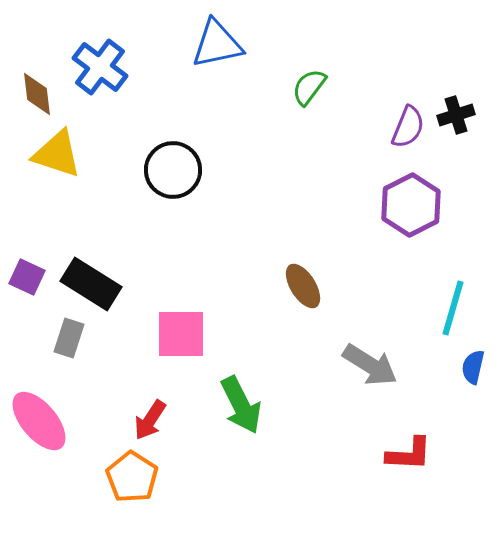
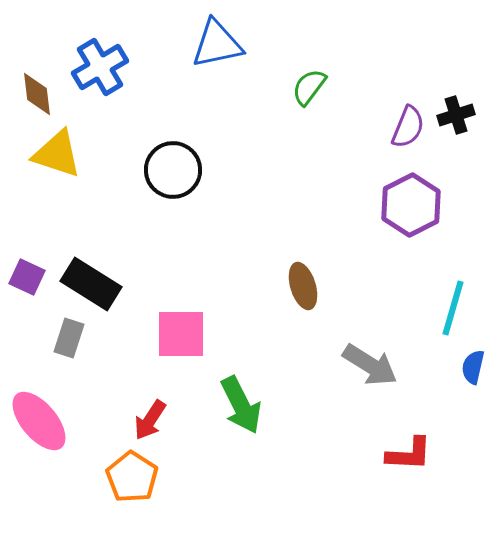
blue cross: rotated 22 degrees clockwise
brown ellipse: rotated 15 degrees clockwise
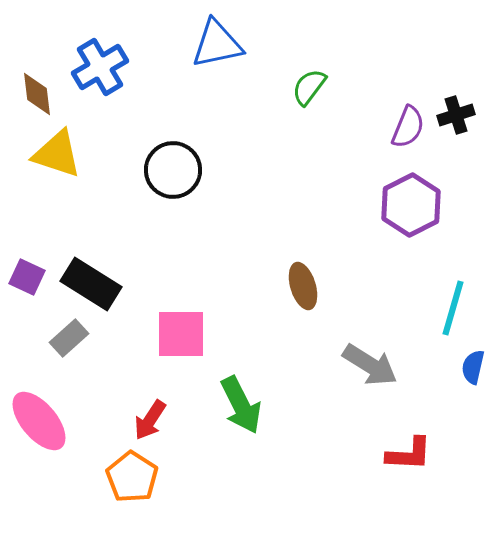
gray rectangle: rotated 30 degrees clockwise
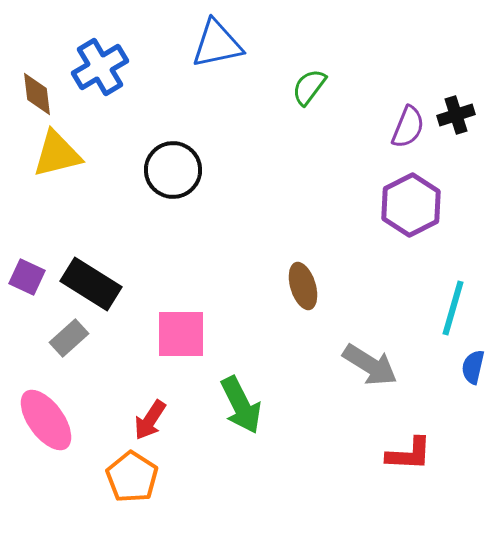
yellow triangle: rotated 32 degrees counterclockwise
pink ellipse: moved 7 px right, 1 px up; rotated 4 degrees clockwise
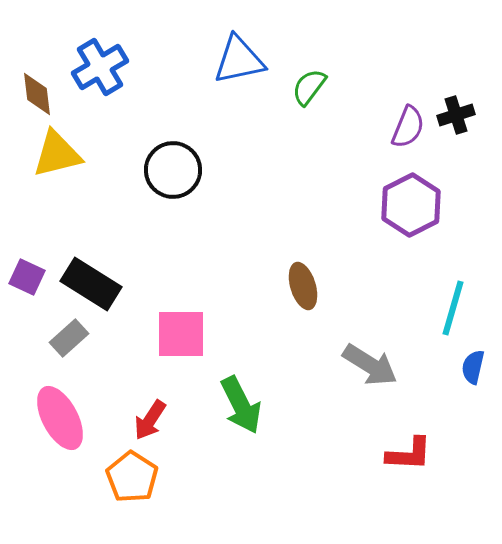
blue triangle: moved 22 px right, 16 px down
pink ellipse: moved 14 px right, 2 px up; rotated 8 degrees clockwise
